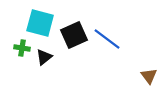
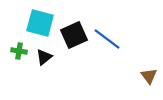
green cross: moved 3 px left, 3 px down
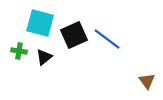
brown triangle: moved 2 px left, 5 px down
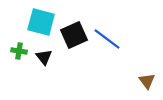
cyan square: moved 1 px right, 1 px up
black triangle: rotated 30 degrees counterclockwise
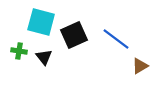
blue line: moved 9 px right
brown triangle: moved 7 px left, 15 px up; rotated 36 degrees clockwise
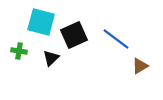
black triangle: moved 7 px right, 1 px down; rotated 24 degrees clockwise
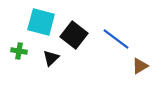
black square: rotated 28 degrees counterclockwise
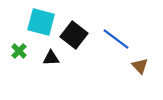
green cross: rotated 35 degrees clockwise
black triangle: rotated 42 degrees clockwise
brown triangle: rotated 42 degrees counterclockwise
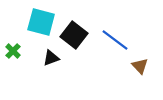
blue line: moved 1 px left, 1 px down
green cross: moved 6 px left
black triangle: rotated 18 degrees counterclockwise
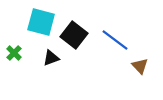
green cross: moved 1 px right, 2 px down
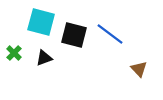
black square: rotated 24 degrees counterclockwise
blue line: moved 5 px left, 6 px up
black triangle: moved 7 px left
brown triangle: moved 1 px left, 3 px down
